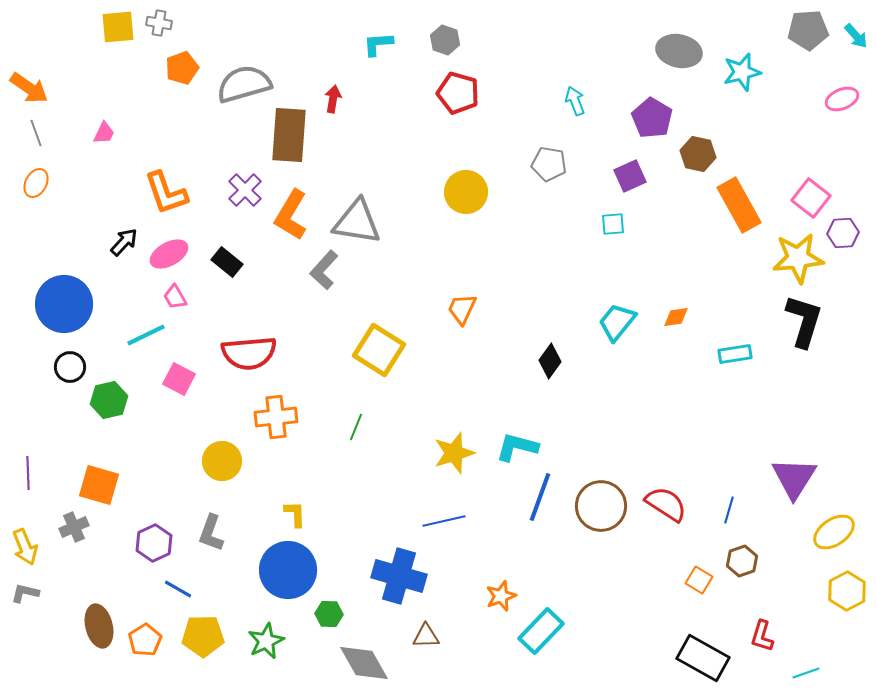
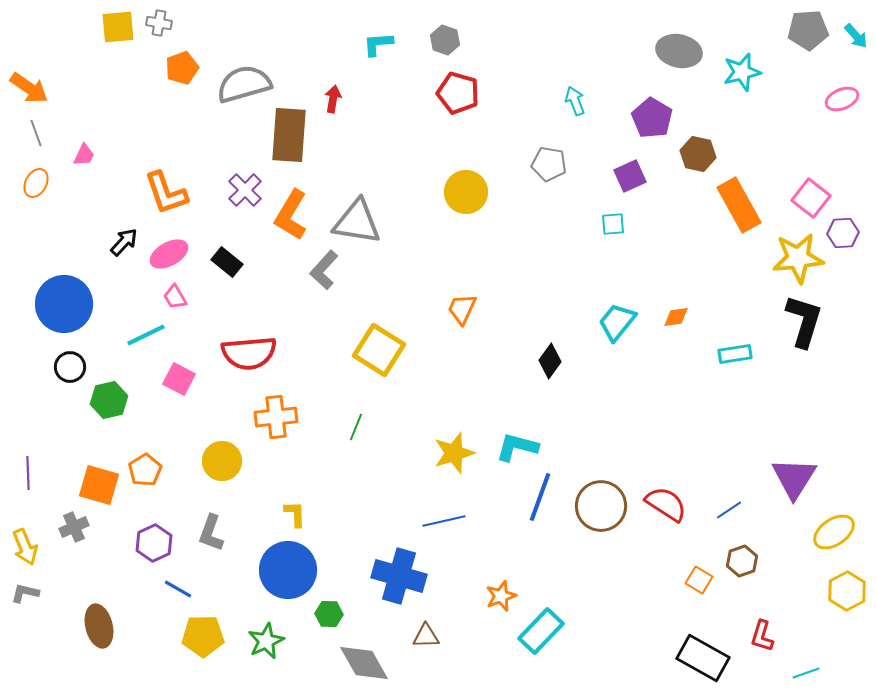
pink trapezoid at (104, 133): moved 20 px left, 22 px down
blue line at (729, 510): rotated 40 degrees clockwise
orange pentagon at (145, 640): moved 170 px up
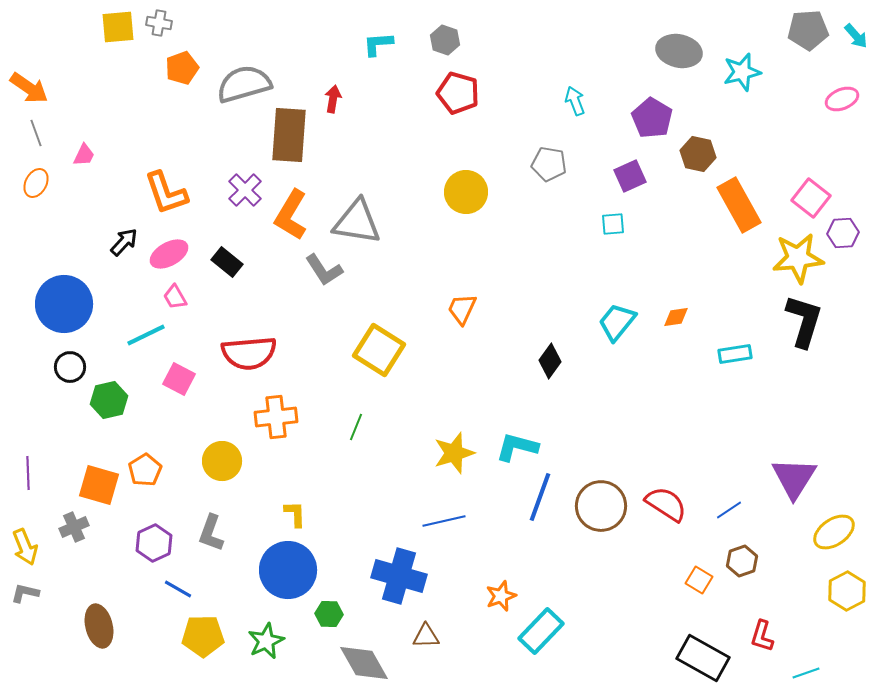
gray L-shape at (324, 270): rotated 75 degrees counterclockwise
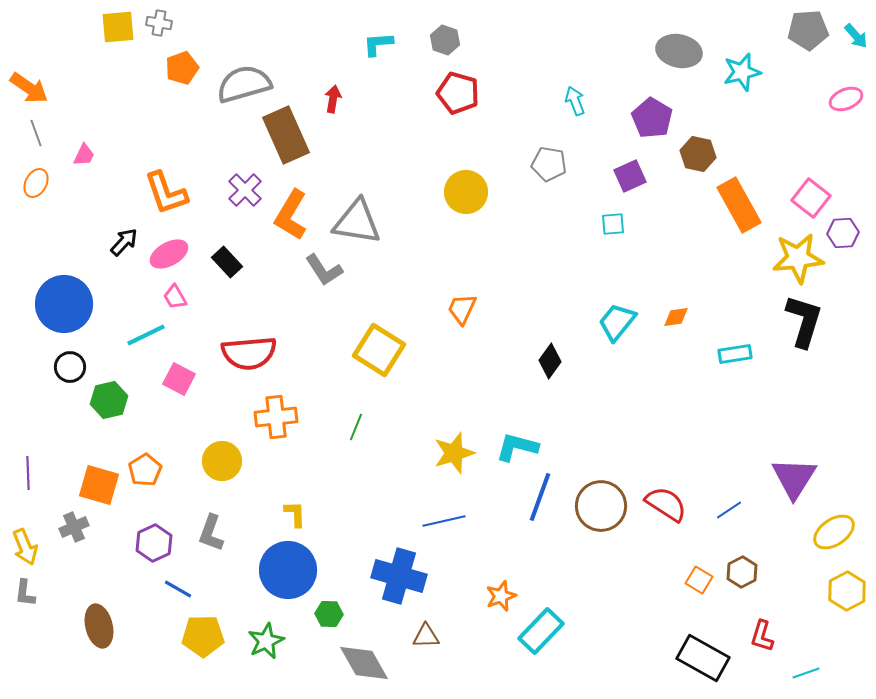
pink ellipse at (842, 99): moved 4 px right
brown rectangle at (289, 135): moved 3 px left; rotated 28 degrees counterclockwise
black rectangle at (227, 262): rotated 8 degrees clockwise
brown hexagon at (742, 561): moved 11 px down; rotated 8 degrees counterclockwise
gray L-shape at (25, 593): rotated 96 degrees counterclockwise
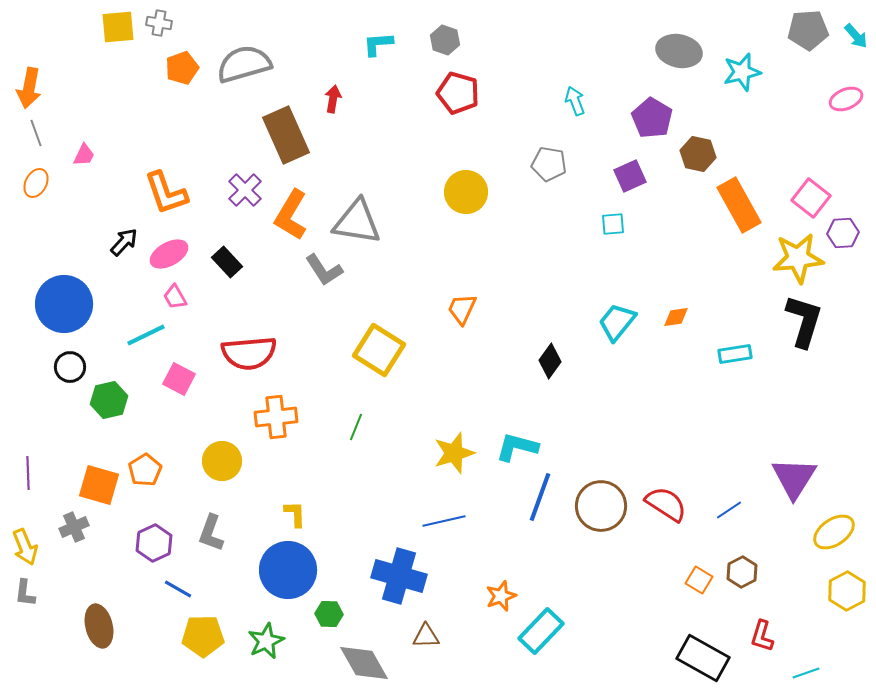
gray semicircle at (244, 84): moved 20 px up
orange arrow at (29, 88): rotated 66 degrees clockwise
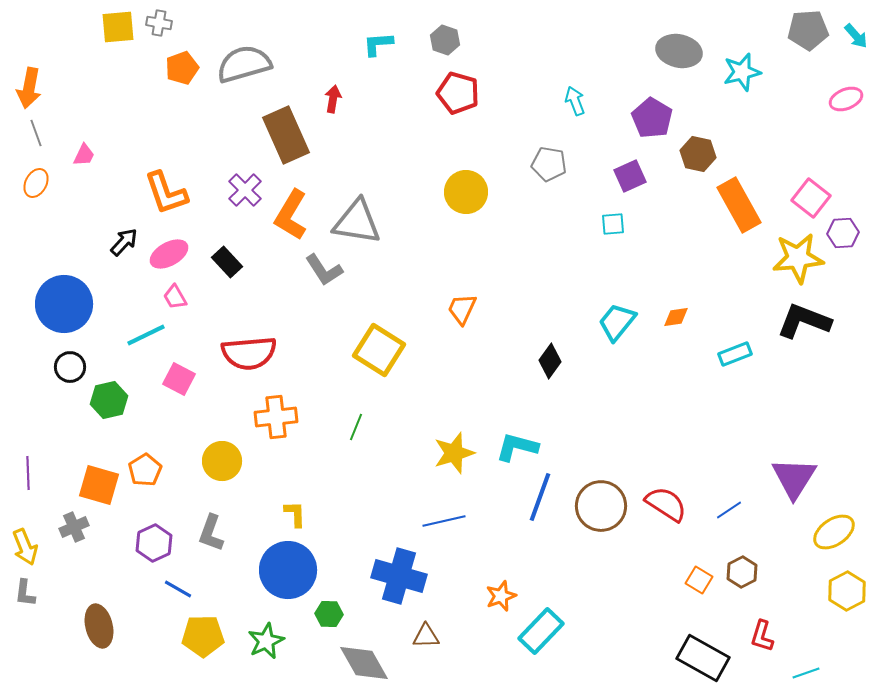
black L-shape at (804, 321): rotated 86 degrees counterclockwise
cyan rectangle at (735, 354): rotated 12 degrees counterclockwise
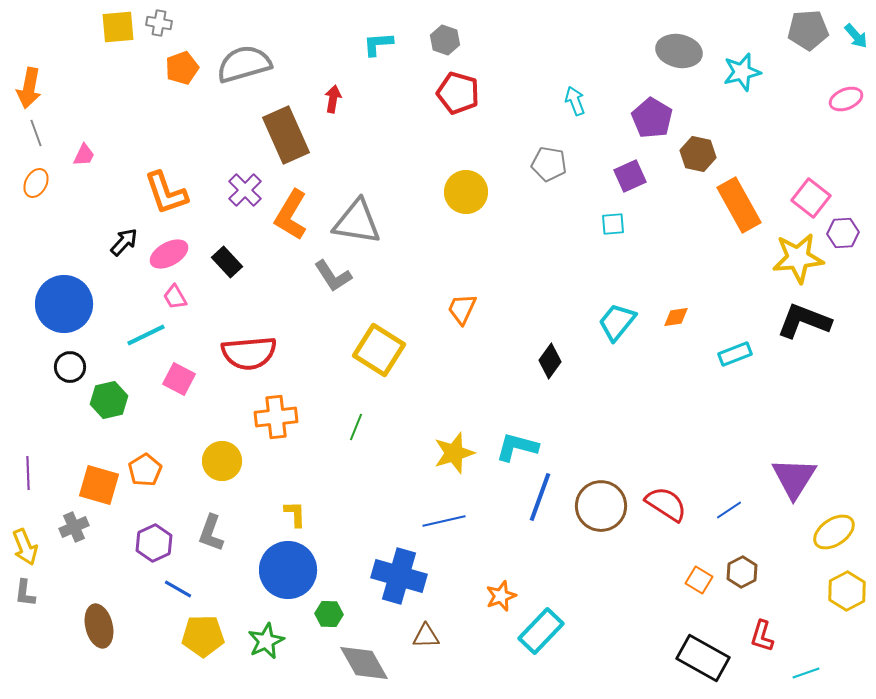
gray L-shape at (324, 270): moved 9 px right, 6 px down
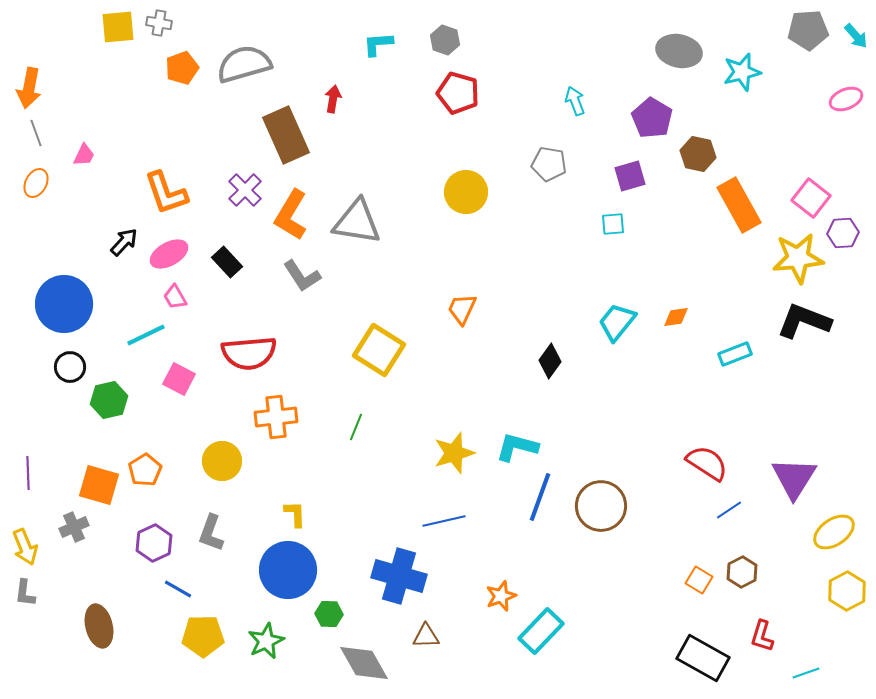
purple square at (630, 176): rotated 8 degrees clockwise
gray L-shape at (333, 276): moved 31 px left
red semicircle at (666, 504): moved 41 px right, 41 px up
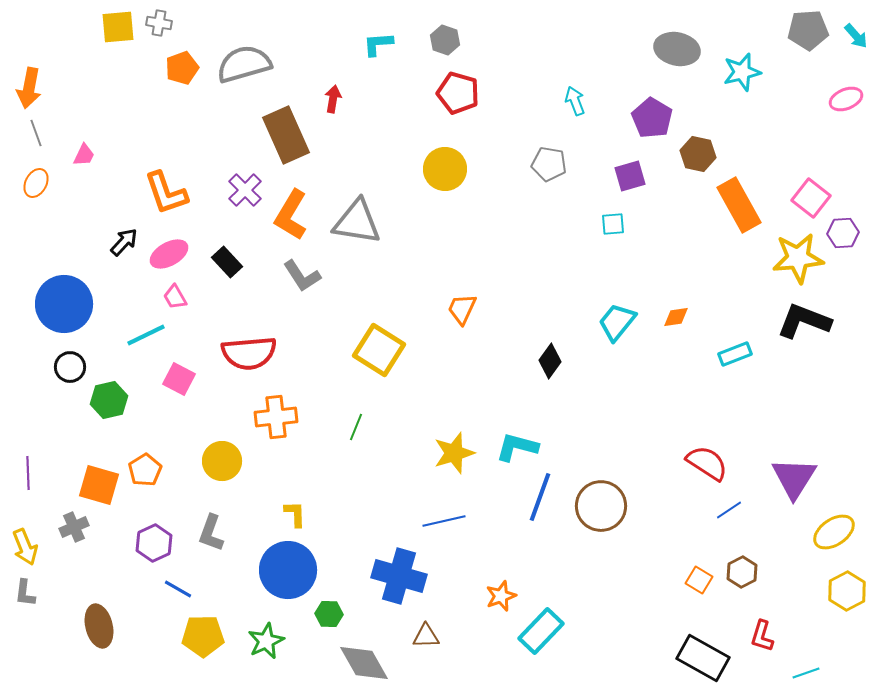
gray ellipse at (679, 51): moved 2 px left, 2 px up
yellow circle at (466, 192): moved 21 px left, 23 px up
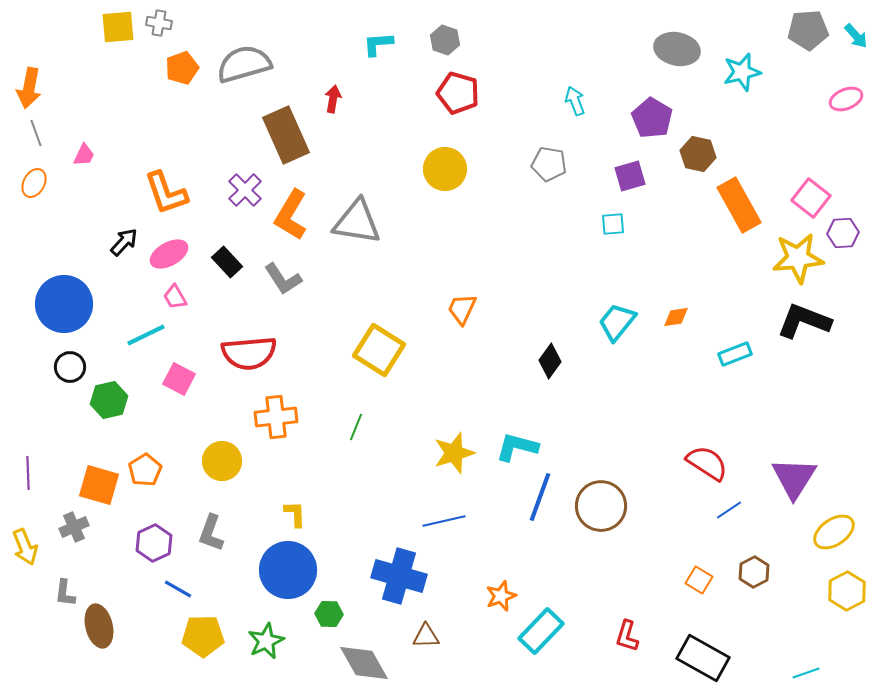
orange ellipse at (36, 183): moved 2 px left
gray L-shape at (302, 276): moved 19 px left, 3 px down
brown hexagon at (742, 572): moved 12 px right
gray L-shape at (25, 593): moved 40 px right
red L-shape at (762, 636): moved 135 px left
